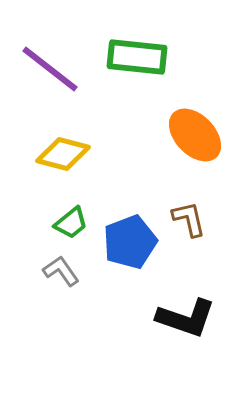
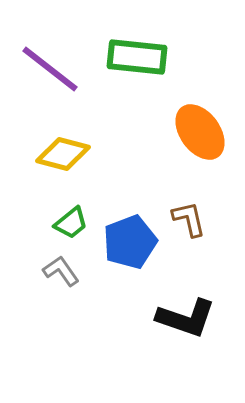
orange ellipse: moved 5 px right, 3 px up; rotated 8 degrees clockwise
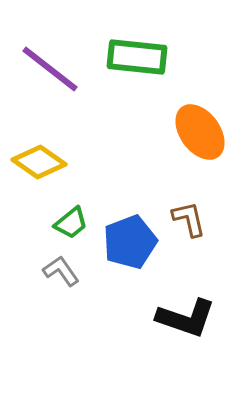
yellow diamond: moved 24 px left, 8 px down; rotated 20 degrees clockwise
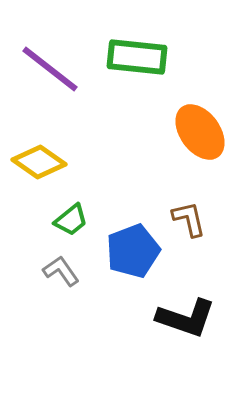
green trapezoid: moved 3 px up
blue pentagon: moved 3 px right, 9 px down
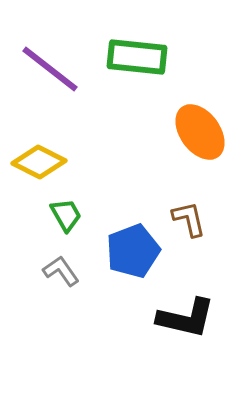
yellow diamond: rotated 8 degrees counterclockwise
green trapezoid: moved 5 px left, 5 px up; rotated 81 degrees counterclockwise
black L-shape: rotated 6 degrees counterclockwise
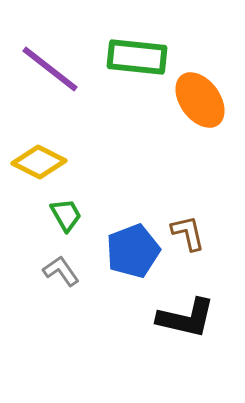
orange ellipse: moved 32 px up
brown L-shape: moved 1 px left, 14 px down
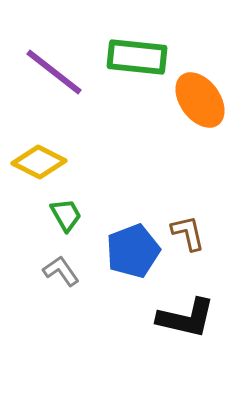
purple line: moved 4 px right, 3 px down
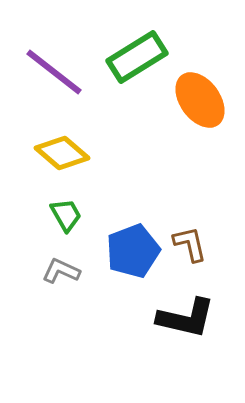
green rectangle: rotated 38 degrees counterclockwise
yellow diamond: moved 23 px right, 9 px up; rotated 14 degrees clockwise
brown L-shape: moved 2 px right, 11 px down
gray L-shape: rotated 30 degrees counterclockwise
